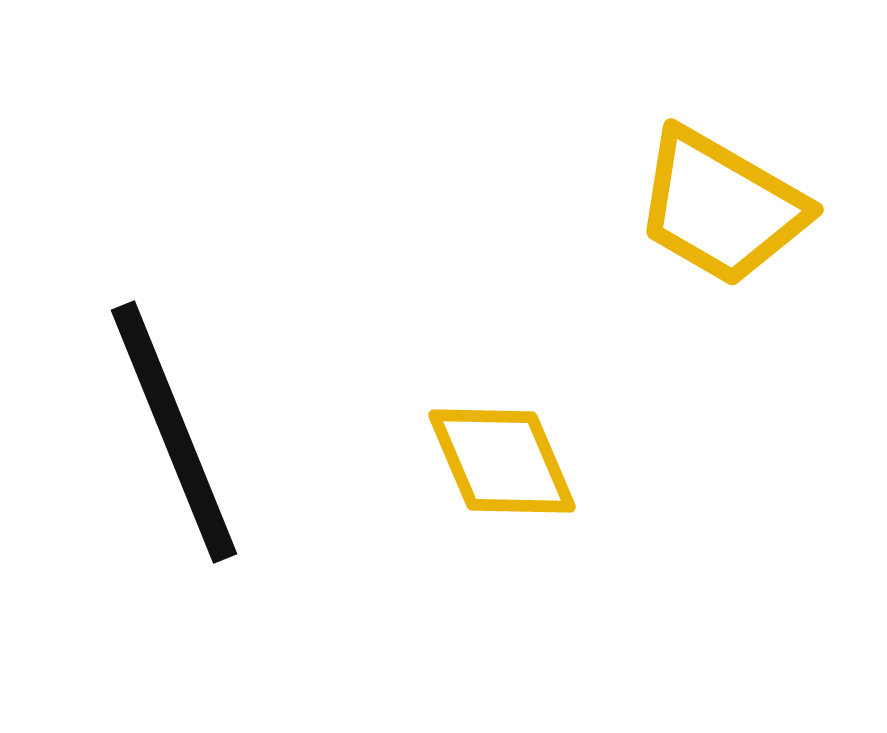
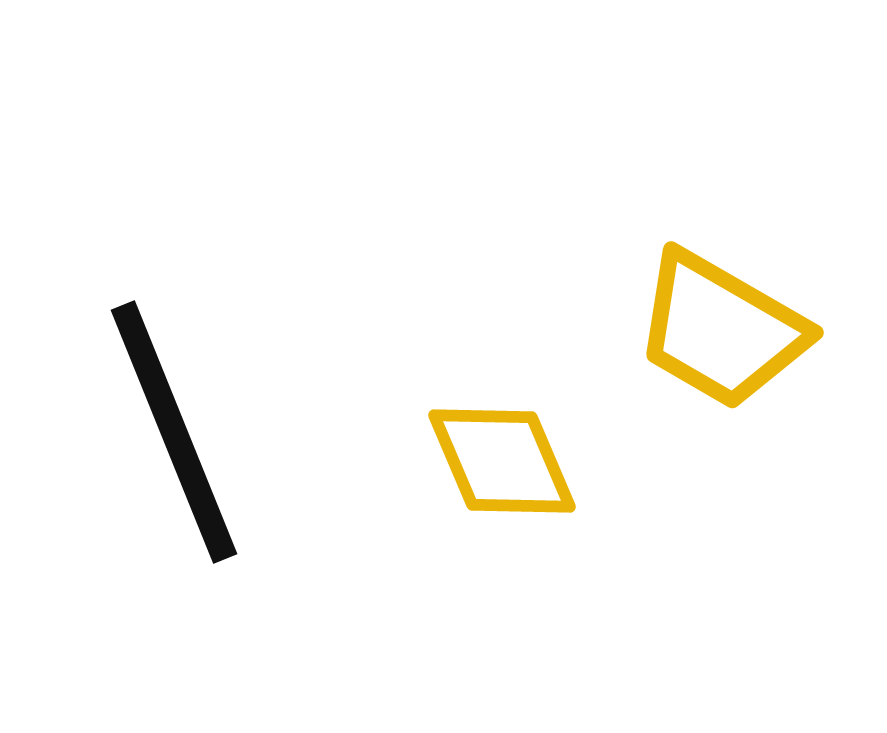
yellow trapezoid: moved 123 px down
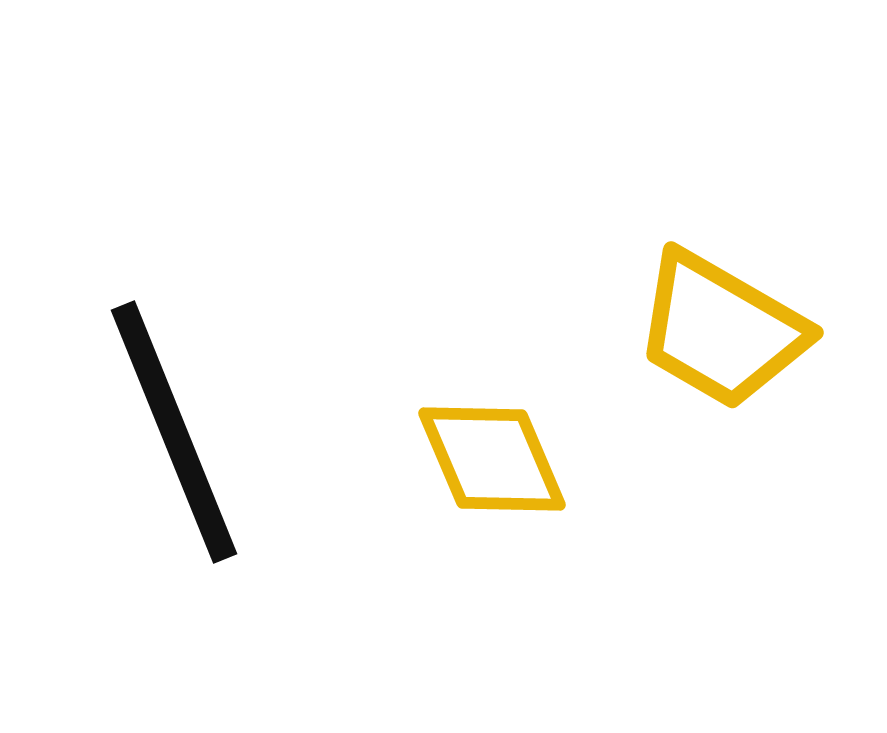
yellow diamond: moved 10 px left, 2 px up
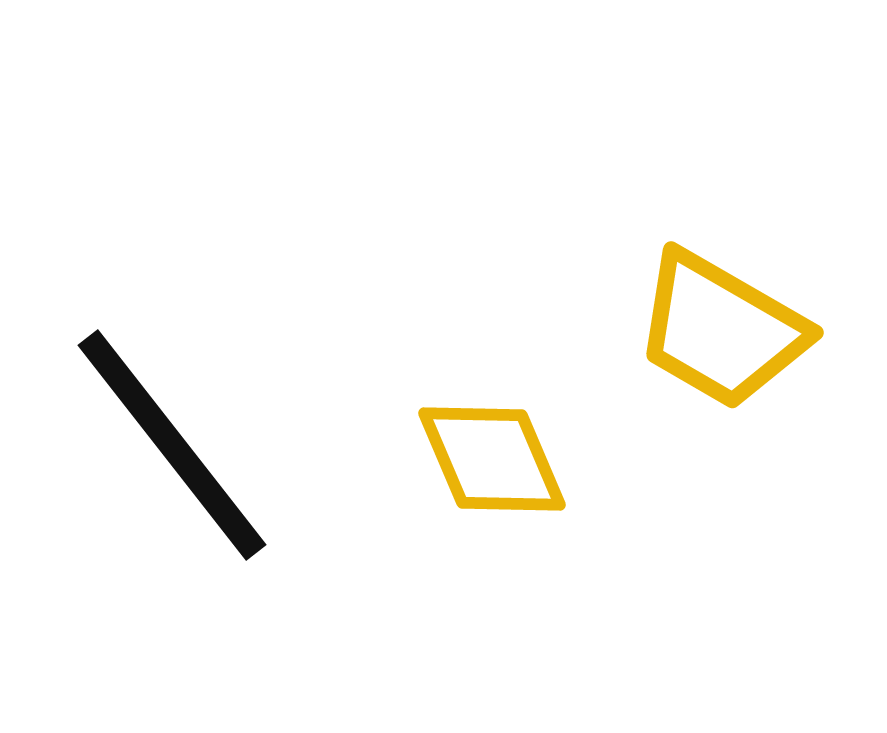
black line: moved 2 px left, 13 px down; rotated 16 degrees counterclockwise
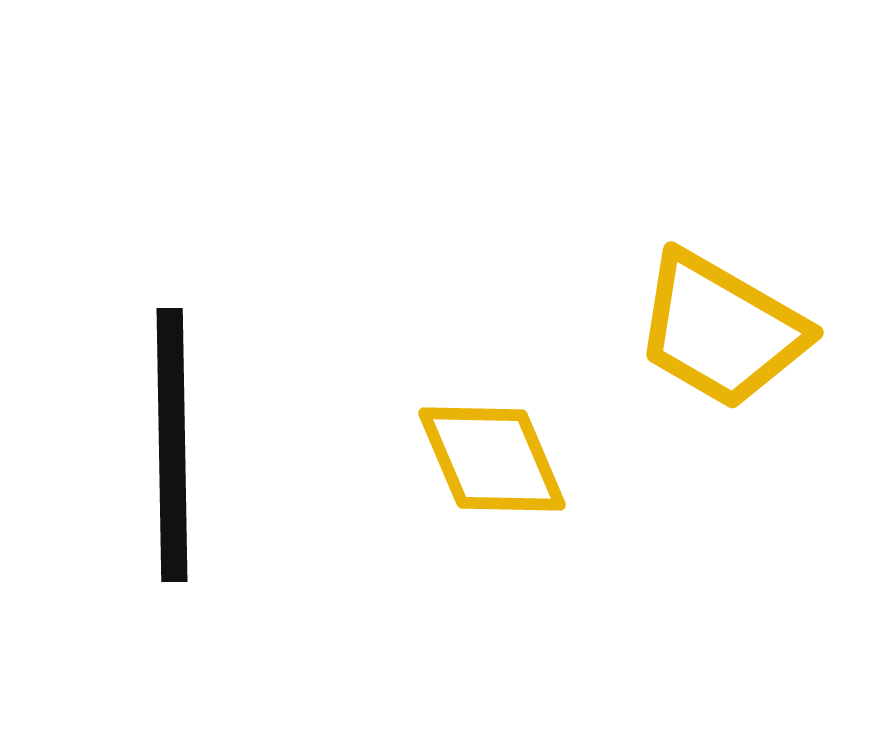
black line: rotated 37 degrees clockwise
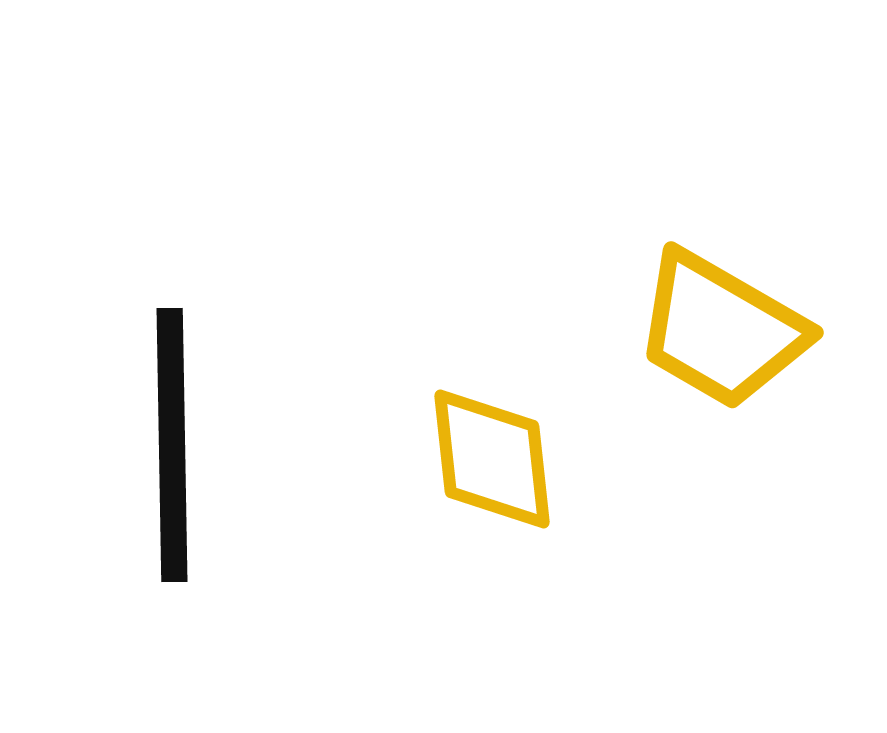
yellow diamond: rotated 17 degrees clockwise
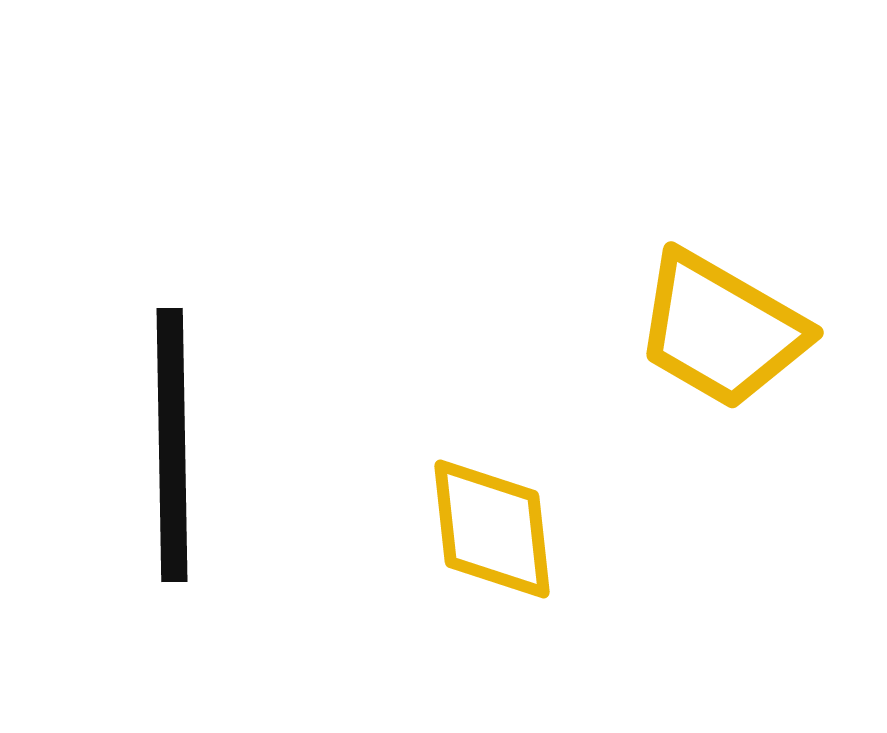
yellow diamond: moved 70 px down
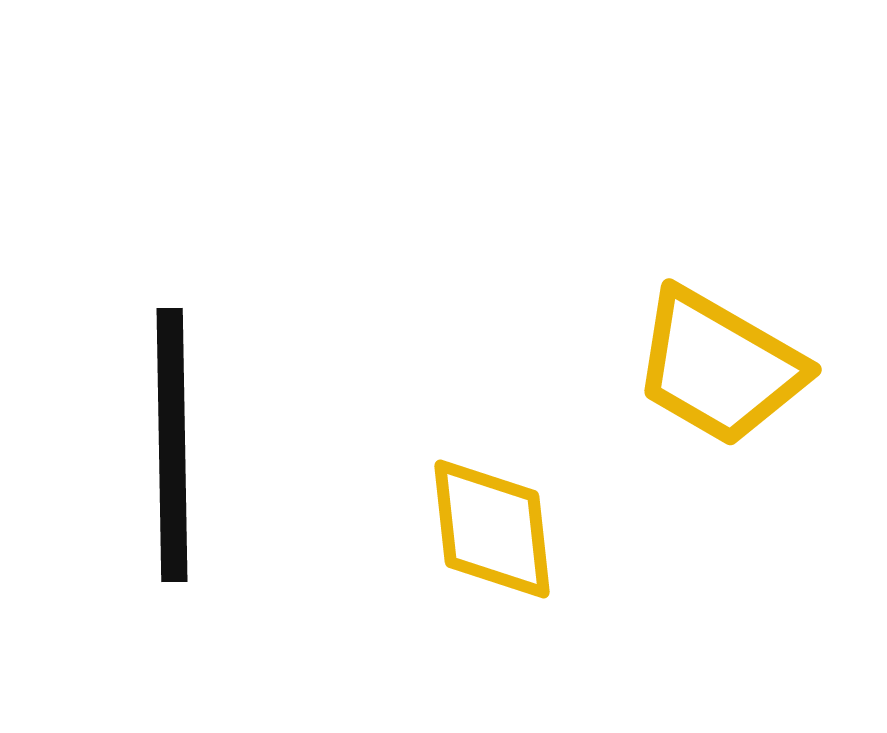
yellow trapezoid: moved 2 px left, 37 px down
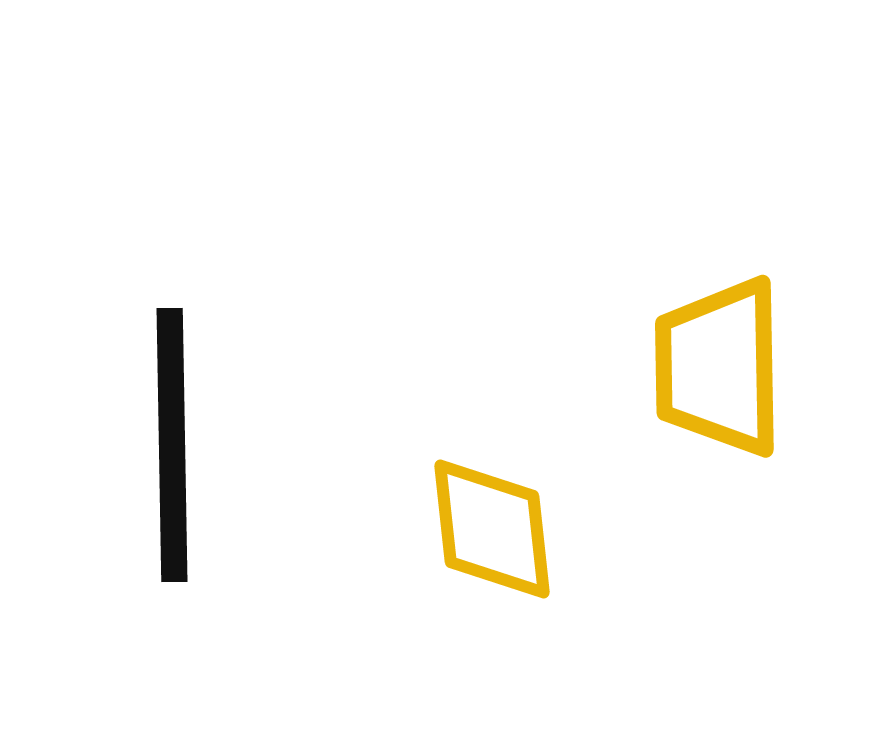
yellow trapezoid: rotated 59 degrees clockwise
